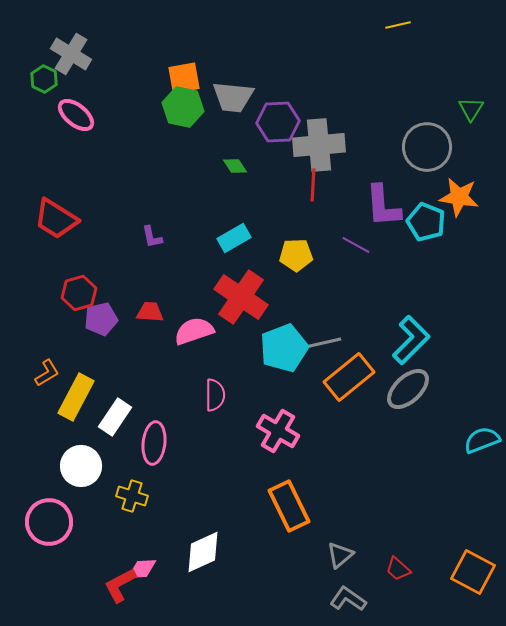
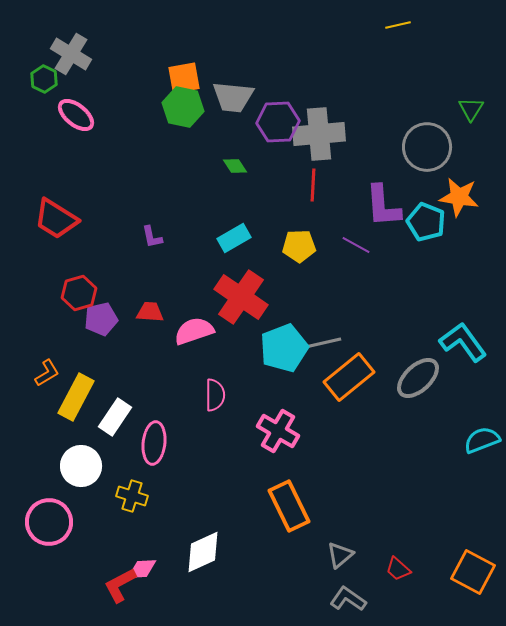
gray cross at (319, 145): moved 11 px up
yellow pentagon at (296, 255): moved 3 px right, 9 px up
cyan L-shape at (411, 340): moved 52 px right, 2 px down; rotated 81 degrees counterclockwise
gray ellipse at (408, 389): moved 10 px right, 11 px up
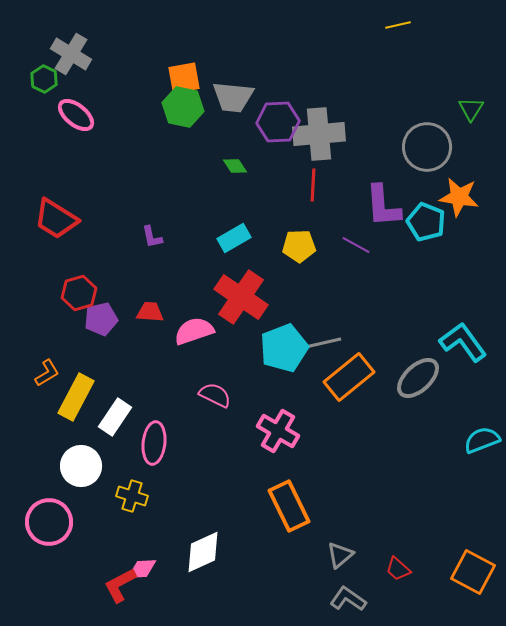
pink semicircle at (215, 395): rotated 64 degrees counterclockwise
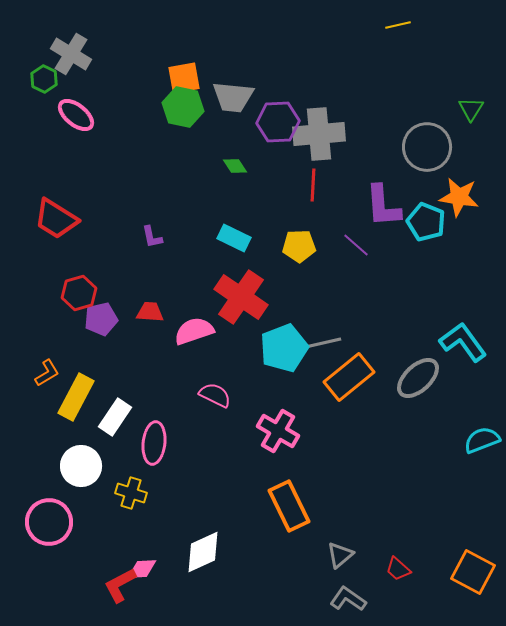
cyan rectangle at (234, 238): rotated 56 degrees clockwise
purple line at (356, 245): rotated 12 degrees clockwise
yellow cross at (132, 496): moved 1 px left, 3 px up
